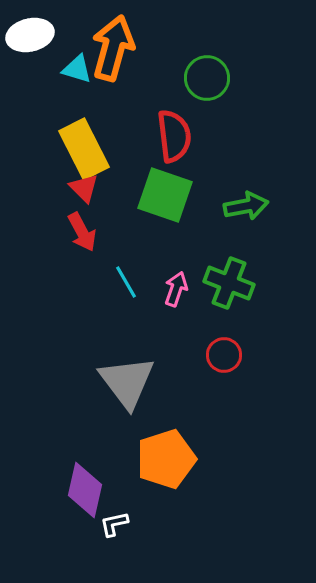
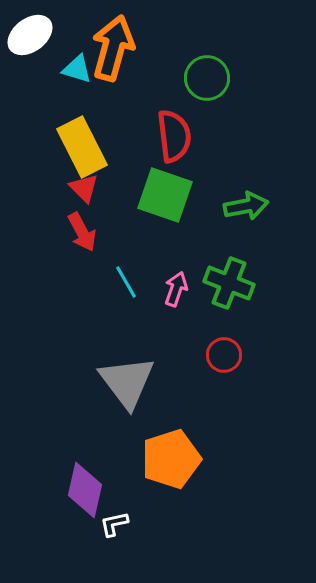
white ellipse: rotated 24 degrees counterclockwise
yellow rectangle: moved 2 px left, 2 px up
orange pentagon: moved 5 px right
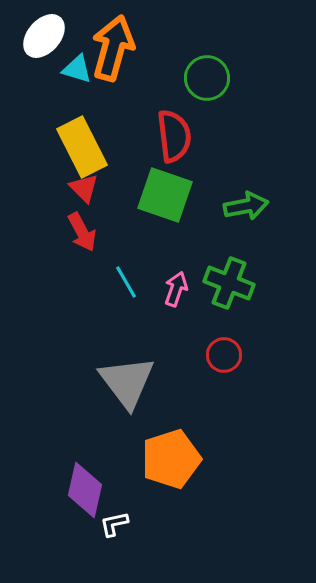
white ellipse: moved 14 px right, 1 px down; rotated 12 degrees counterclockwise
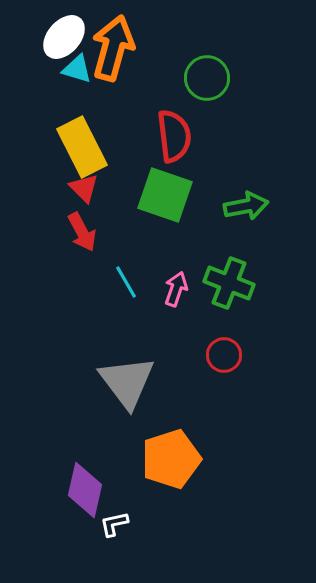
white ellipse: moved 20 px right, 1 px down
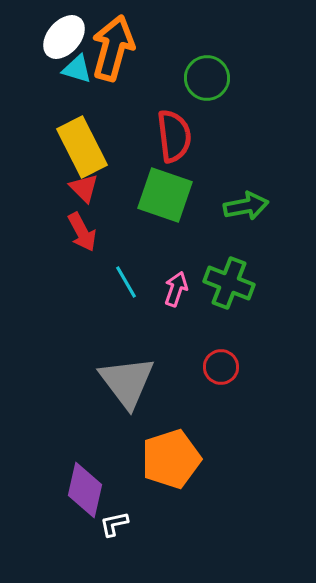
red circle: moved 3 px left, 12 px down
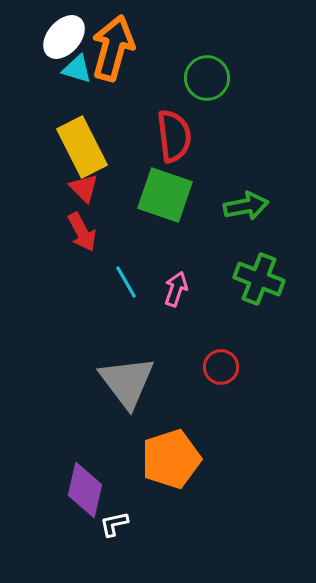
green cross: moved 30 px right, 4 px up
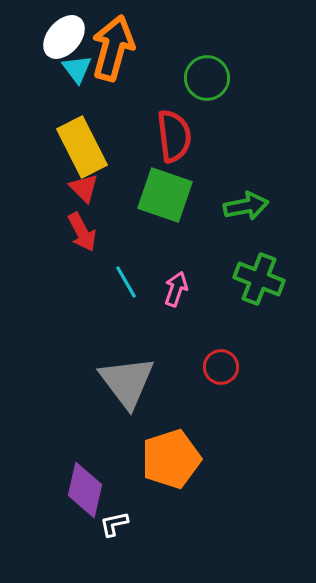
cyan triangle: rotated 36 degrees clockwise
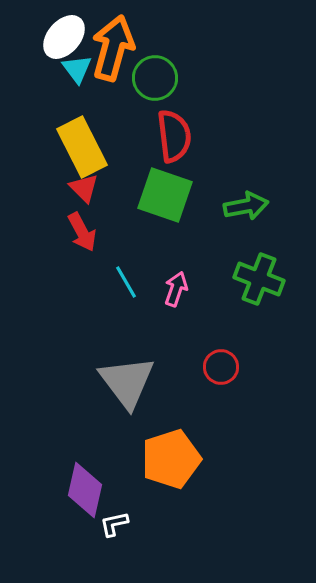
green circle: moved 52 px left
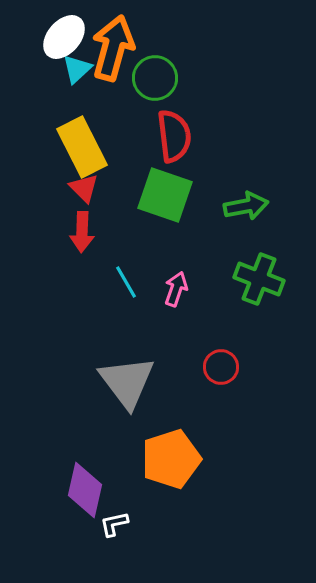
cyan triangle: rotated 24 degrees clockwise
red arrow: rotated 30 degrees clockwise
